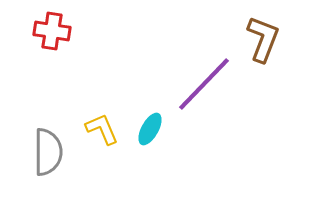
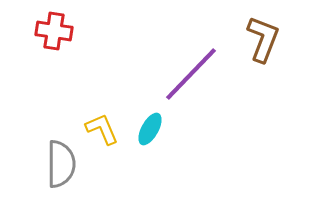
red cross: moved 2 px right
purple line: moved 13 px left, 10 px up
gray semicircle: moved 13 px right, 12 px down
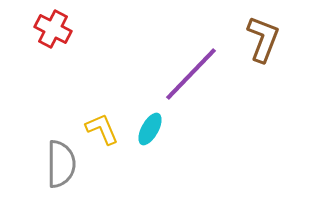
red cross: moved 1 px left, 2 px up; rotated 18 degrees clockwise
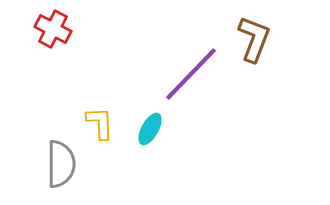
brown L-shape: moved 9 px left
yellow L-shape: moved 2 px left, 6 px up; rotated 21 degrees clockwise
